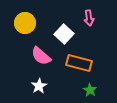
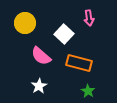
green star: moved 2 px left, 1 px down
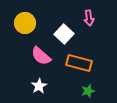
green star: rotated 24 degrees clockwise
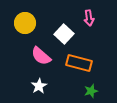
green star: moved 3 px right
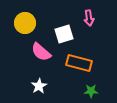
white square: rotated 30 degrees clockwise
pink semicircle: moved 4 px up
green star: rotated 16 degrees clockwise
